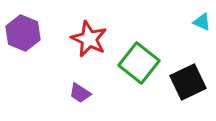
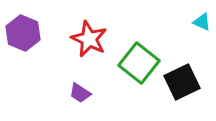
black square: moved 6 px left
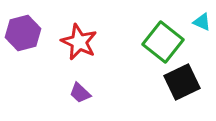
purple hexagon: rotated 24 degrees clockwise
red star: moved 10 px left, 3 px down
green square: moved 24 px right, 21 px up
purple trapezoid: rotated 10 degrees clockwise
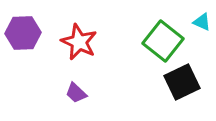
purple hexagon: rotated 12 degrees clockwise
green square: moved 1 px up
purple trapezoid: moved 4 px left
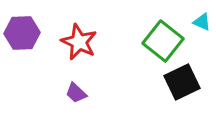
purple hexagon: moved 1 px left
